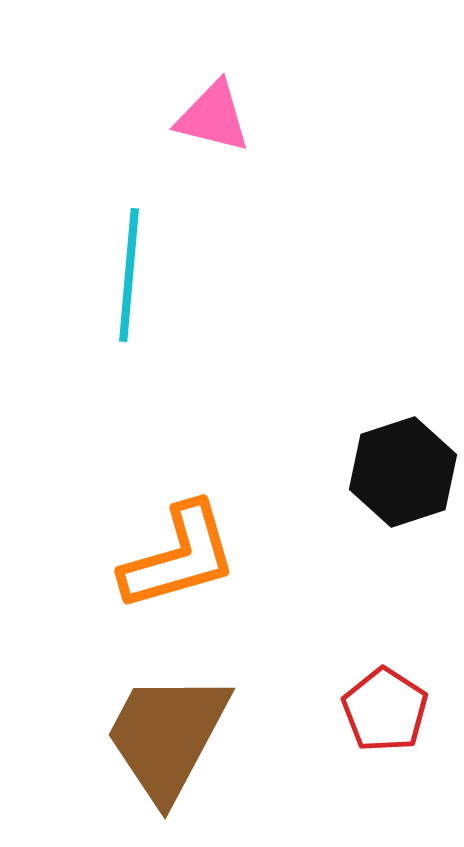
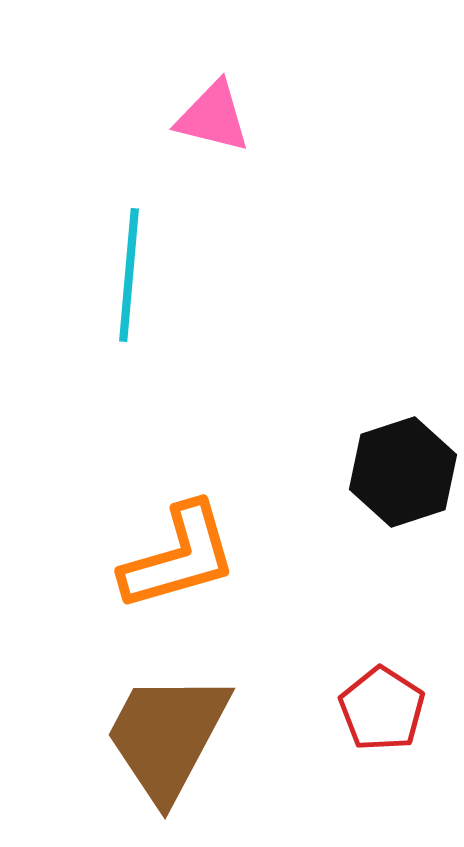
red pentagon: moved 3 px left, 1 px up
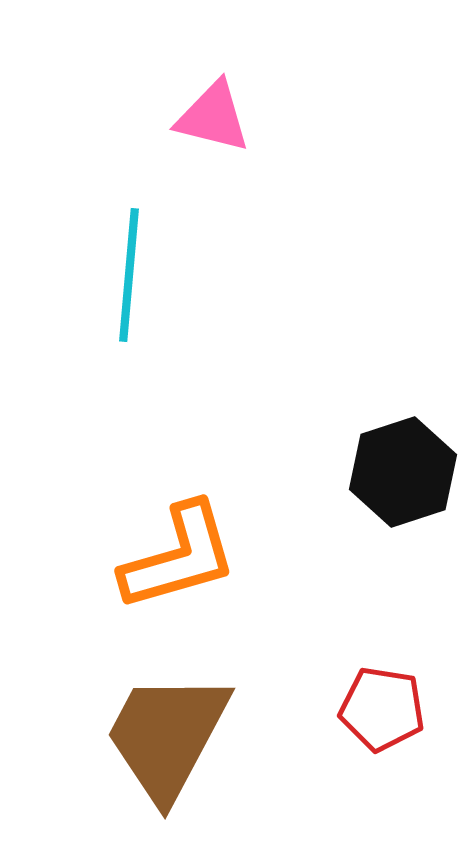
red pentagon: rotated 24 degrees counterclockwise
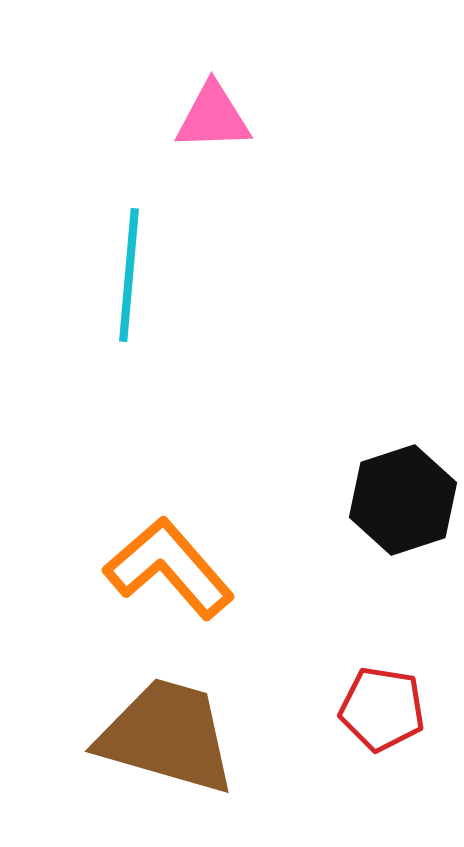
pink triangle: rotated 16 degrees counterclockwise
black hexagon: moved 28 px down
orange L-shape: moved 10 px left, 11 px down; rotated 115 degrees counterclockwise
brown trapezoid: rotated 78 degrees clockwise
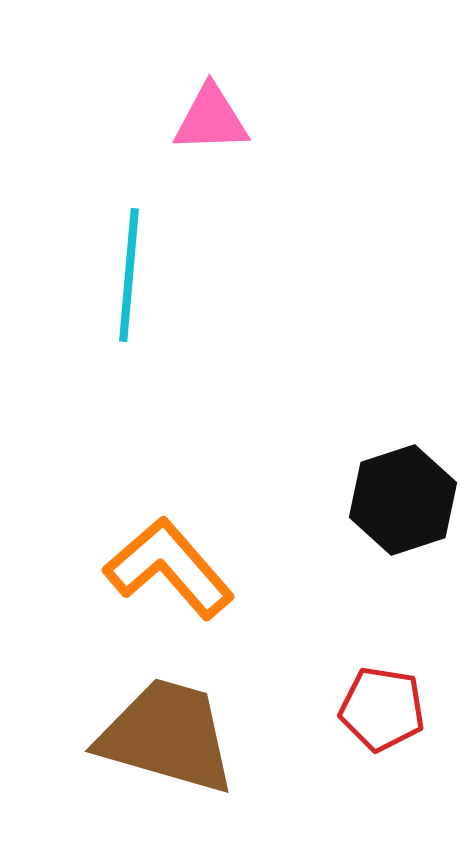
pink triangle: moved 2 px left, 2 px down
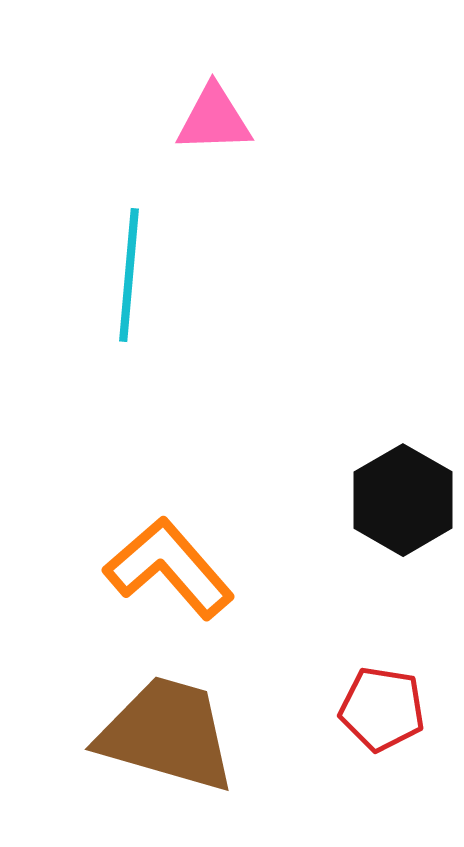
pink triangle: moved 3 px right
black hexagon: rotated 12 degrees counterclockwise
brown trapezoid: moved 2 px up
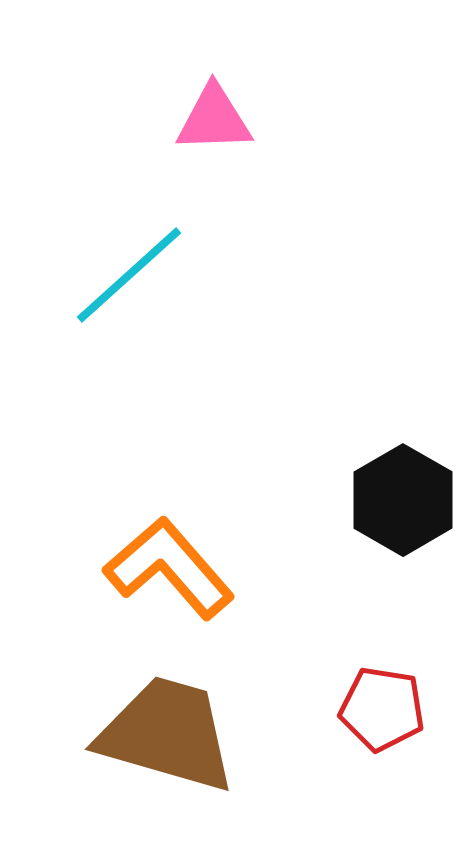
cyan line: rotated 43 degrees clockwise
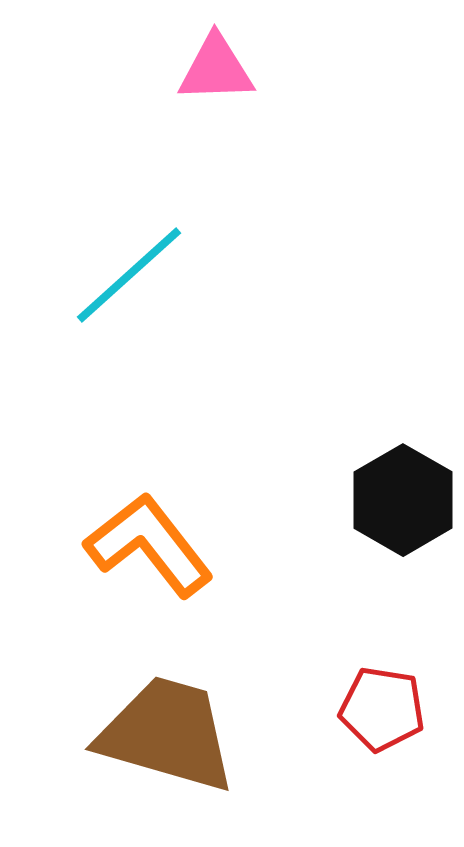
pink triangle: moved 2 px right, 50 px up
orange L-shape: moved 20 px left, 23 px up; rotated 3 degrees clockwise
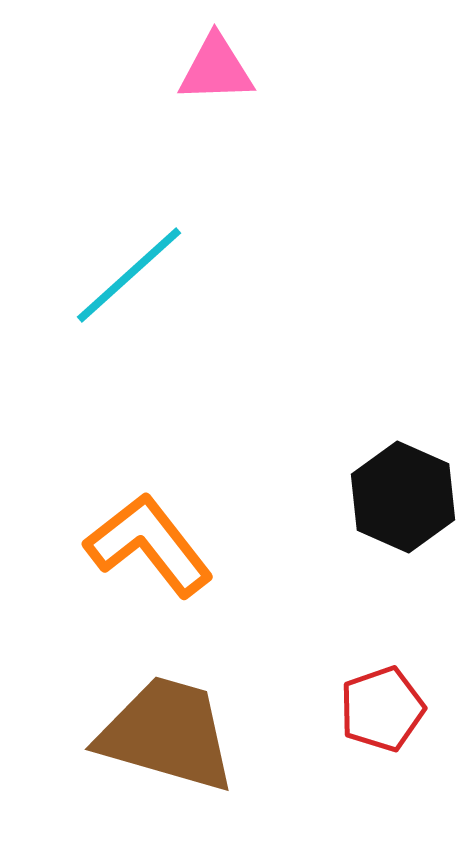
black hexagon: moved 3 px up; rotated 6 degrees counterclockwise
red pentagon: rotated 28 degrees counterclockwise
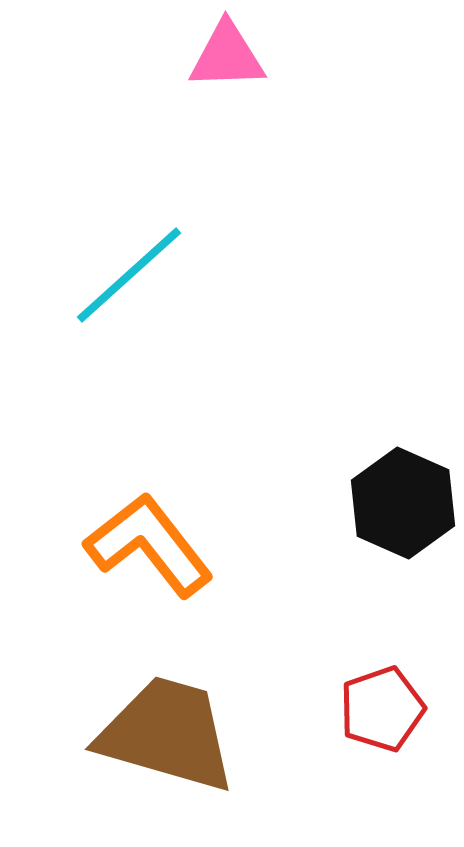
pink triangle: moved 11 px right, 13 px up
black hexagon: moved 6 px down
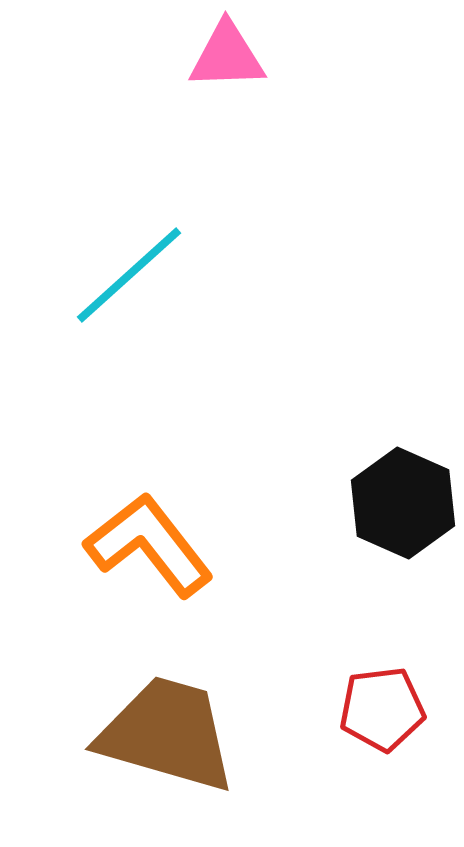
red pentagon: rotated 12 degrees clockwise
